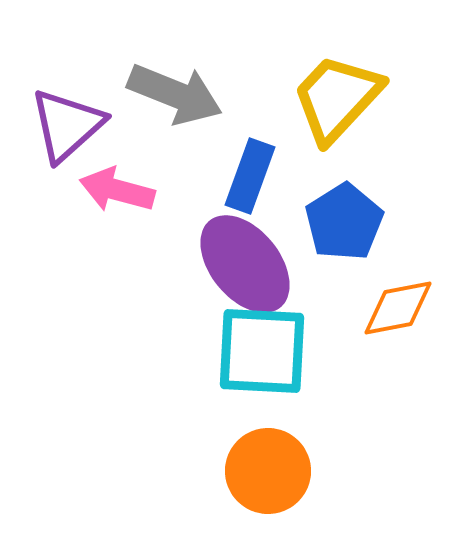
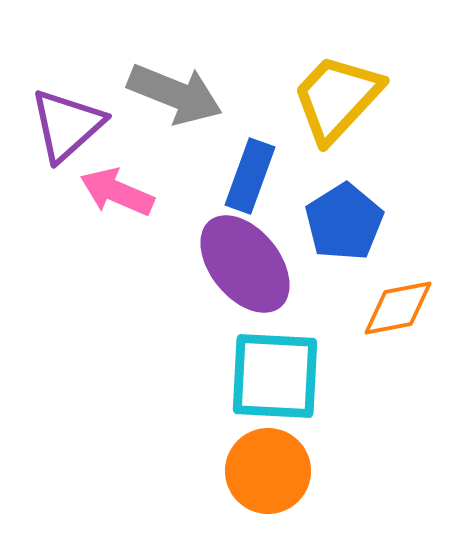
pink arrow: moved 2 px down; rotated 8 degrees clockwise
cyan square: moved 13 px right, 25 px down
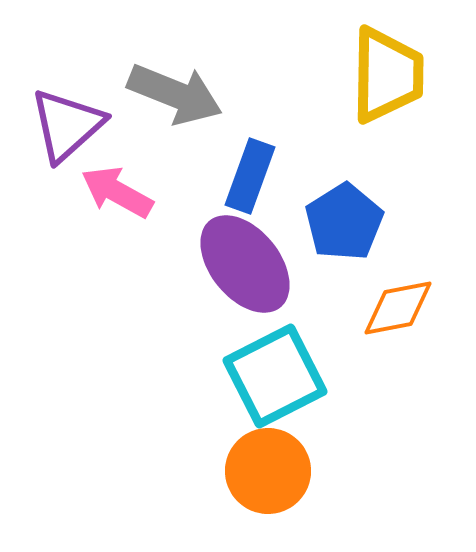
yellow trapezoid: moved 50 px right, 23 px up; rotated 138 degrees clockwise
pink arrow: rotated 6 degrees clockwise
cyan square: rotated 30 degrees counterclockwise
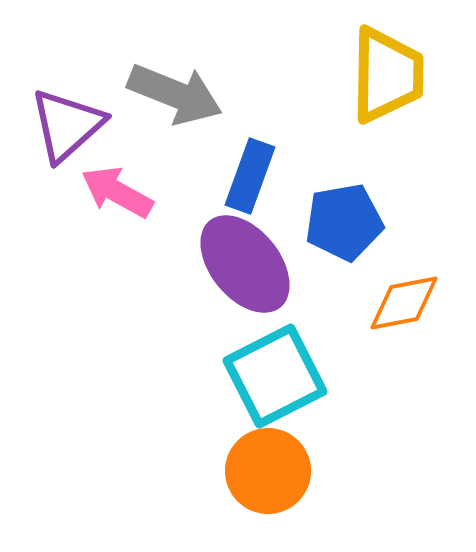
blue pentagon: rotated 22 degrees clockwise
orange diamond: moved 6 px right, 5 px up
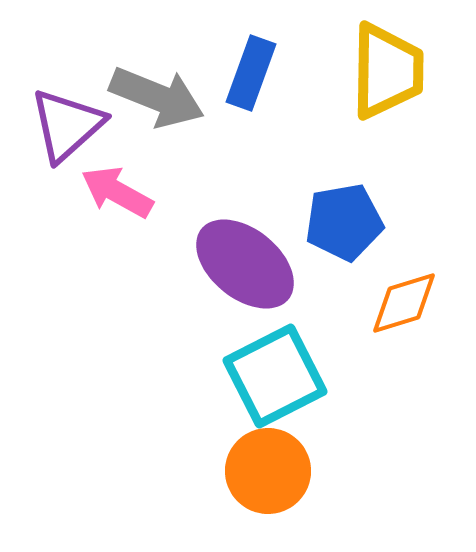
yellow trapezoid: moved 4 px up
gray arrow: moved 18 px left, 3 px down
blue rectangle: moved 1 px right, 103 px up
purple ellipse: rotated 12 degrees counterclockwise
orange diamond: rotated 6 degrees counterclockwise
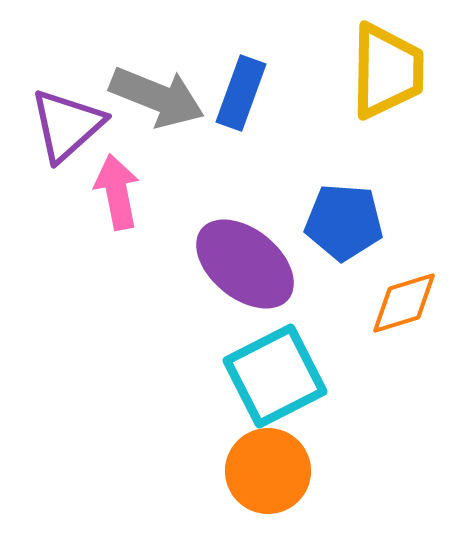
blue rectangle: moved 10 px left, 20 px down
pink arrow: rotated 50 degrees clockwise
blue pentagon: rotated 14 degrees clockwise
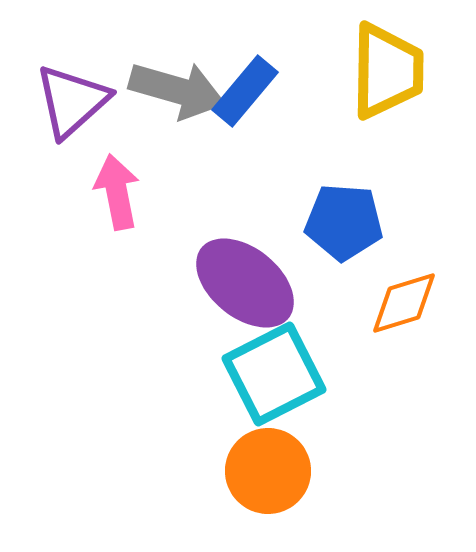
blue rectangle: moved 4 px right, 2 px up; rotated 20 degrees clockwise
gray arrow: moved 20 px right, 7 px up; rotated 6 degrees counterclockwise
purple triangle: moved 5 px right, 24 px up
purple ellipse: moved 19 px down
cyan square: moved 1 px left, 2 px up
